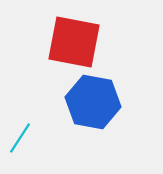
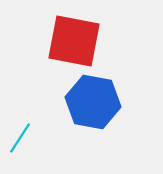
red square: moved 1 px up
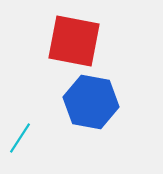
blue hexagon: moved 2 px left
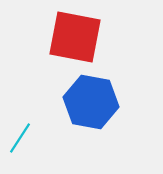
red square: moved 1 px right, 4 px up
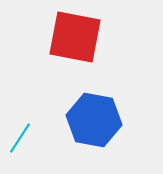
blue hexagon: moved 3 px right, 18 px down
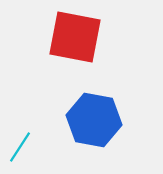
cyan line: moved 9 px down
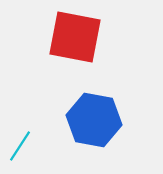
cyan line: moved 1 px up
